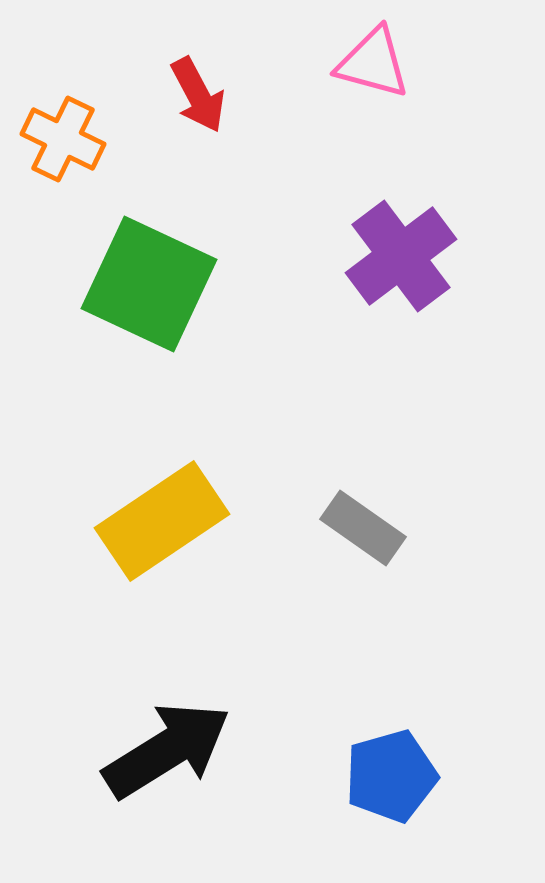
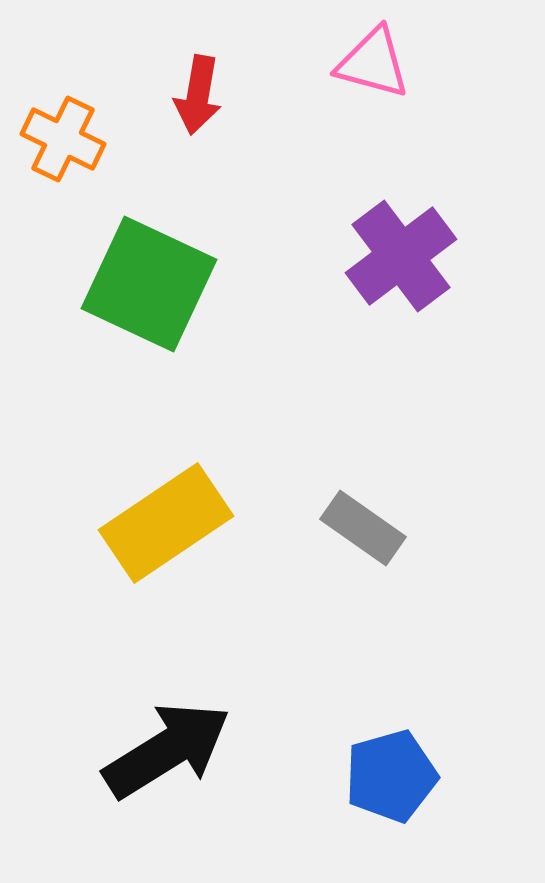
red arrow: rotated 38 degrees clockwise
yellow rectangle: moved 4 px right, 2 px down
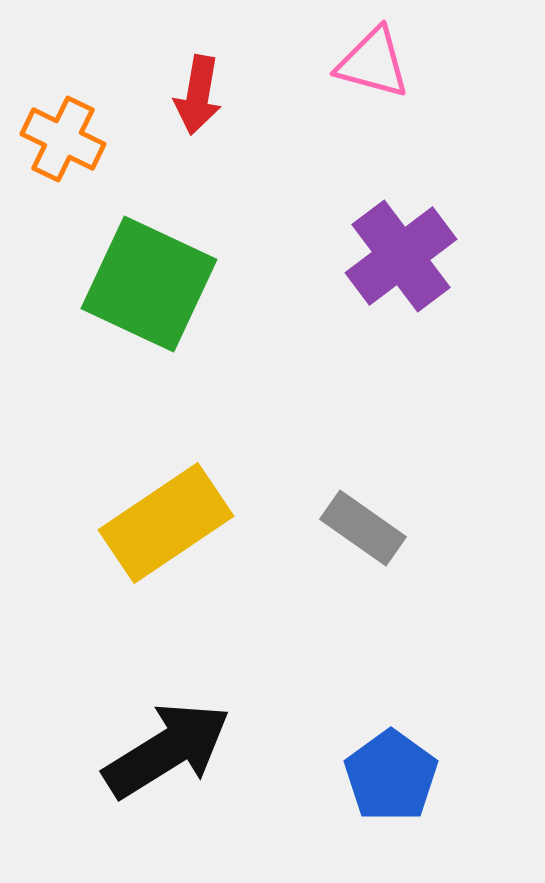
blue pentagon: rotated 20 degrees counterclockwise
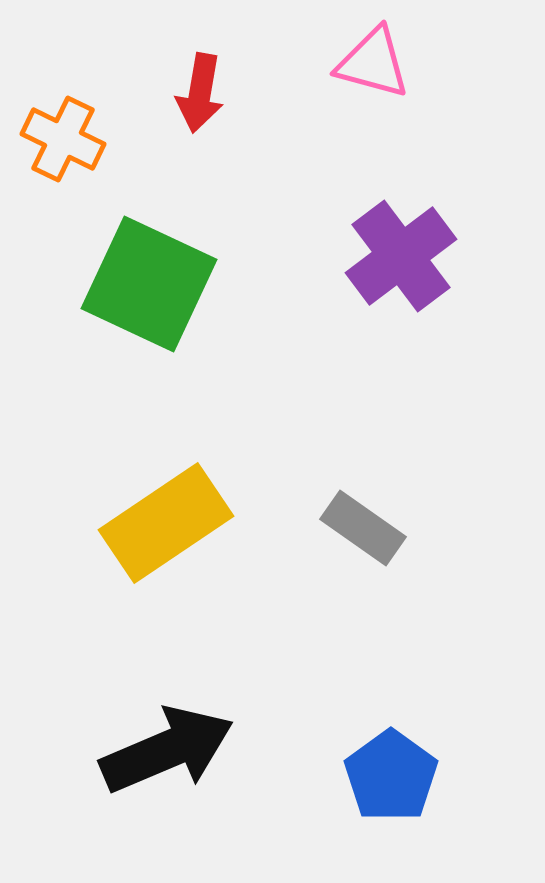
red arrow: moved 2 px right, 2 px up
black arrow: rotated 9 degrees clockwise
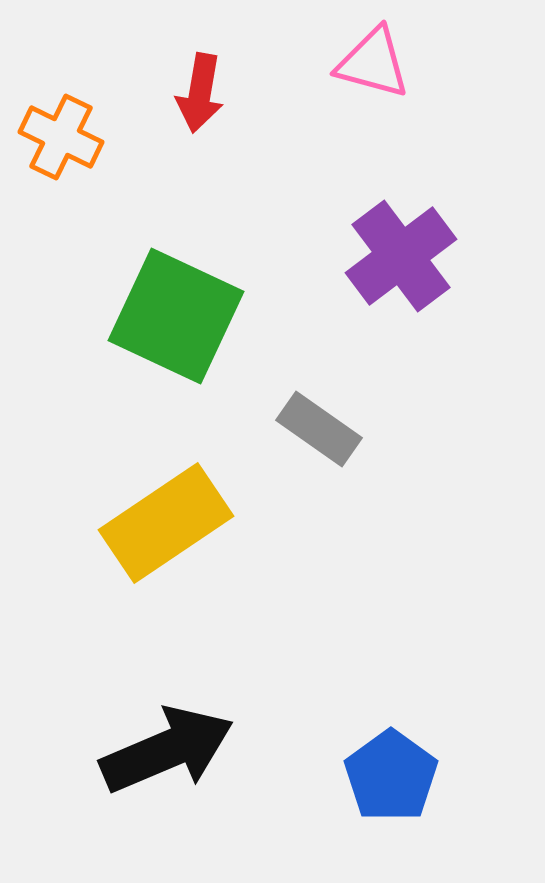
orange cross: moved 2 px left, 2 px up
green square: moved 27 px right, 32 px down
gray rectangle: moved 44 px left, 99 px up
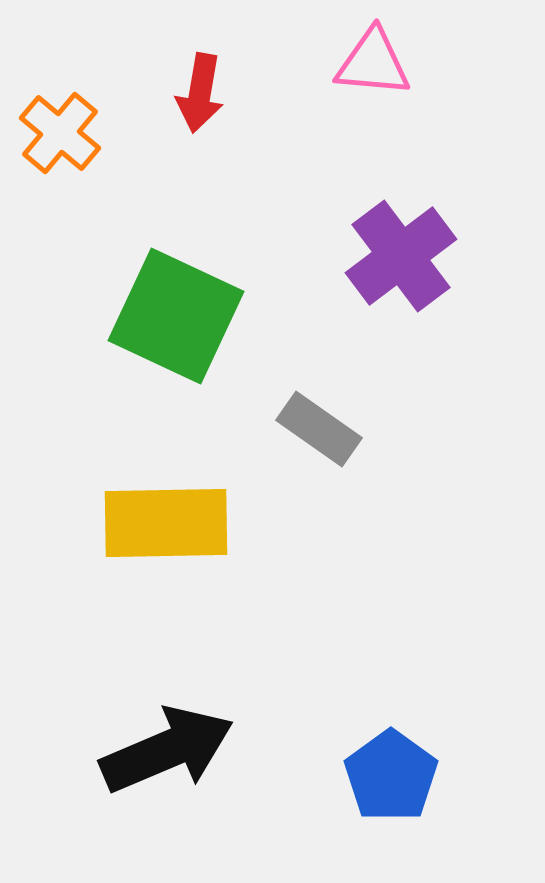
pink triangle: rotated 10 degrees counterclockwise
orange cross: moved 1 px left, 4 px up; rotated 14 degrees clockwise
yellow rectangle: rotated 33 degrees clockwise
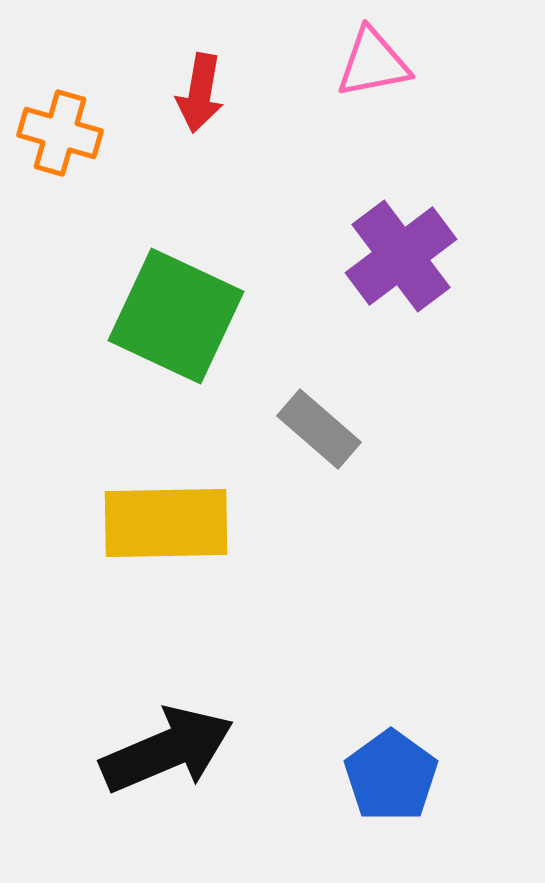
pink triangle: rotated 16 degrees counterclockwise
orange cross: rotated 24 degrees counterclockwise
gray rectangle: rotated 6 degrees clockwise
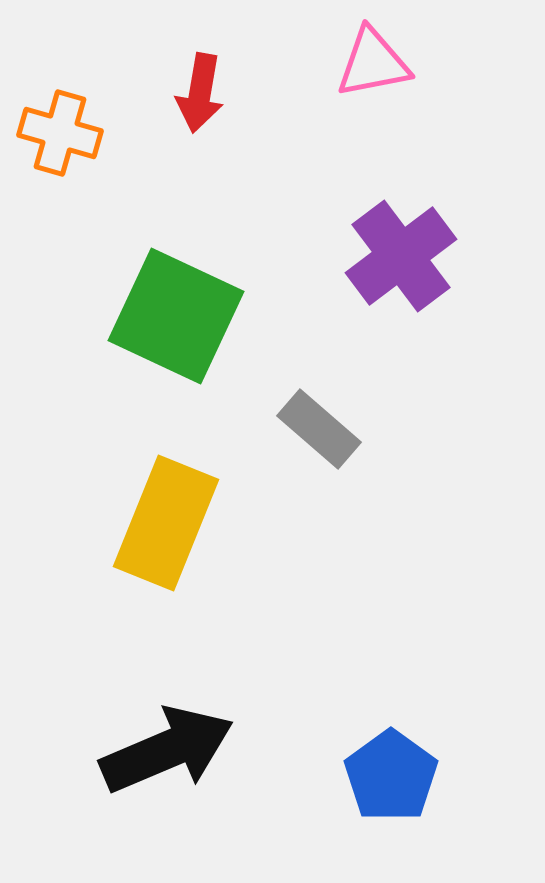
yellow rectangle: rotated 67 degrees counterclockwise
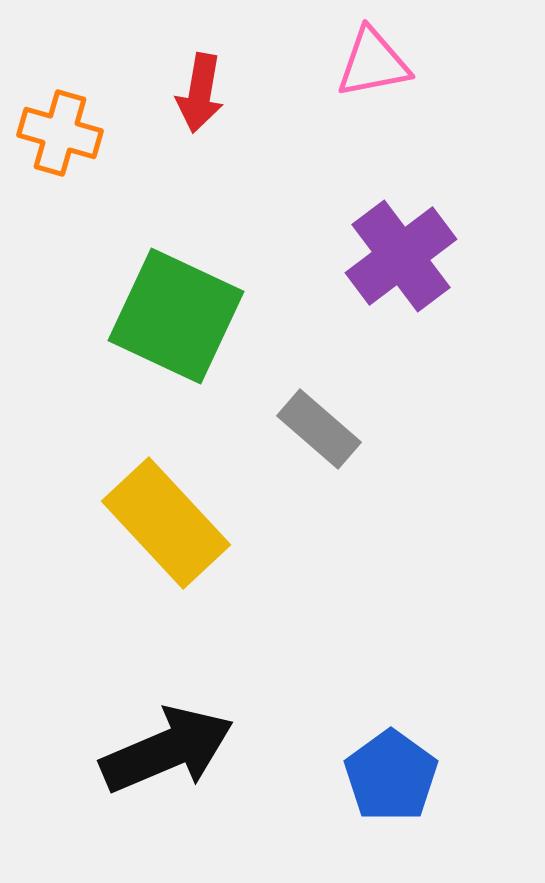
yellow rectangle: rotated 65 degrees counterclockwise
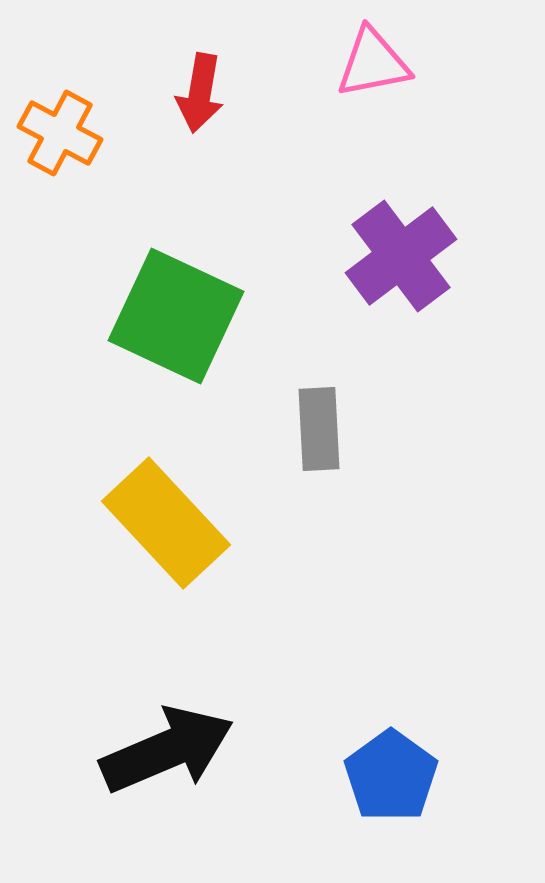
orange cross: rotated 12 degrees clockwise
gray rectangle: rotated 46 degrees clockwise
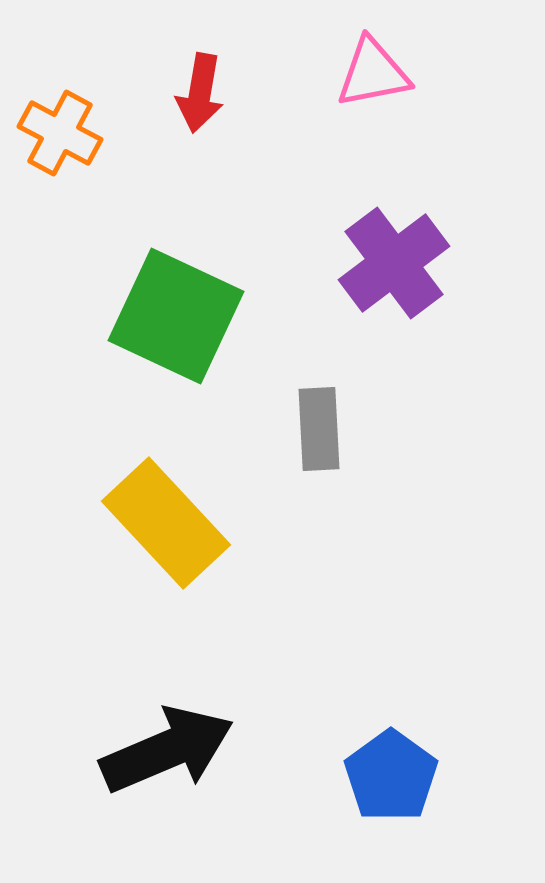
pink triangle: moved 10 px down
purple cross: moved 7 px left, 7 px down
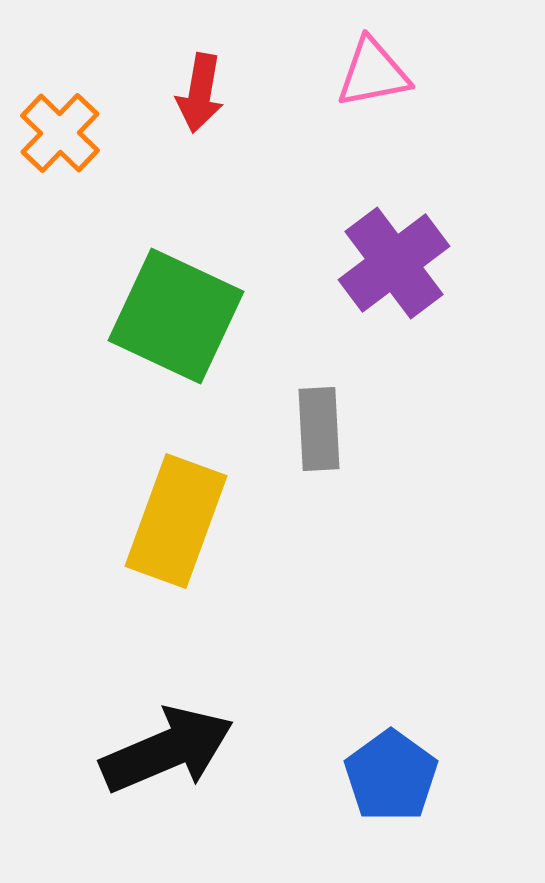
orange cross: rotated 16 degrees clockwise
yellow rectangle: moved 10 px right, 2 px up; rotated 63 degrees clockwise
